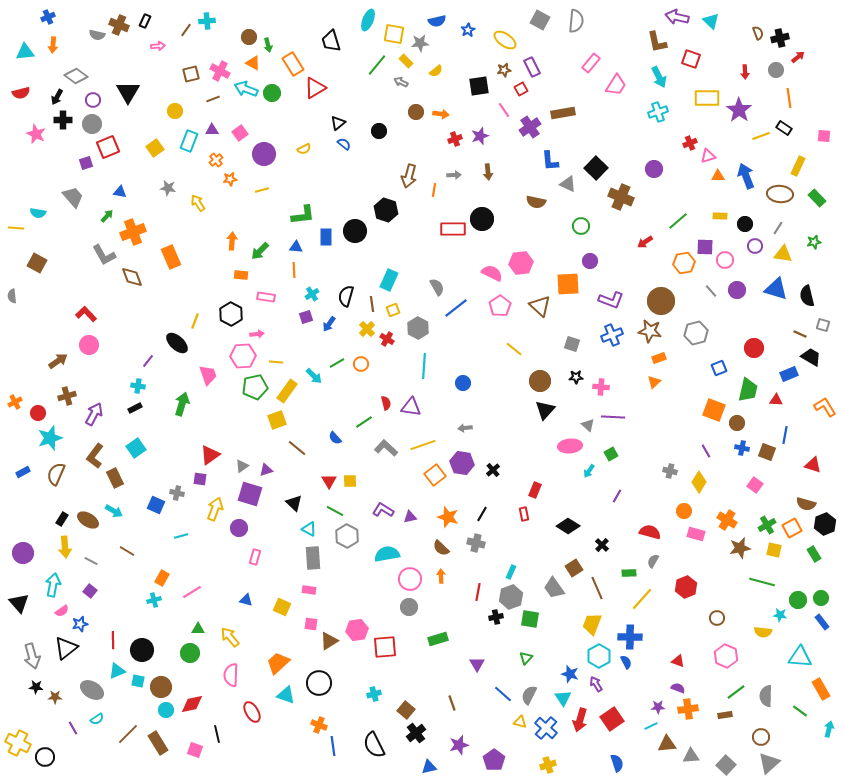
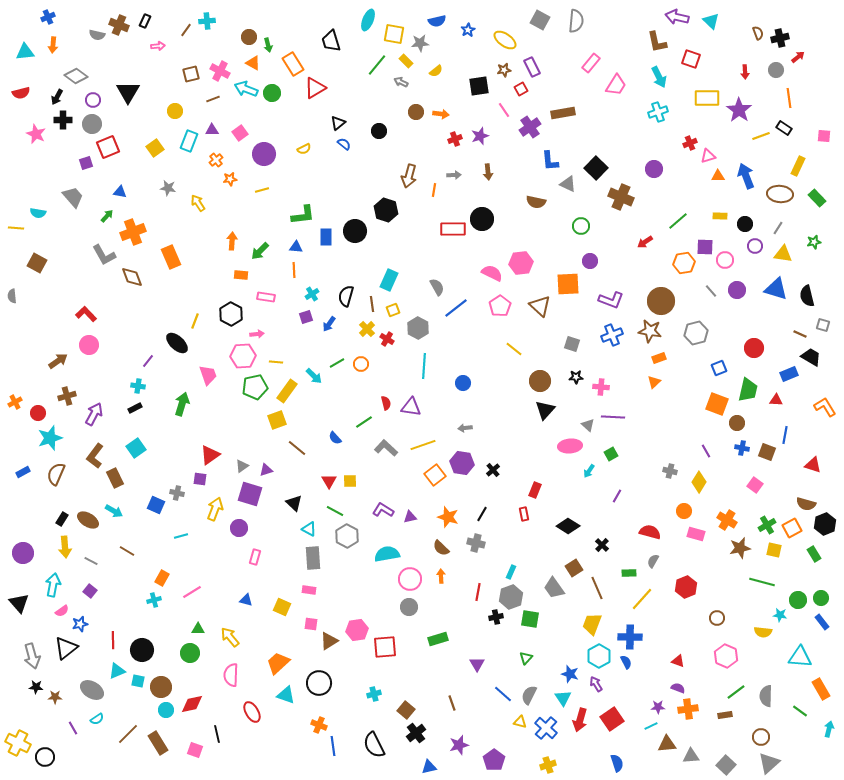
orange square at (714, 410): moved 3 px right, 6 px up
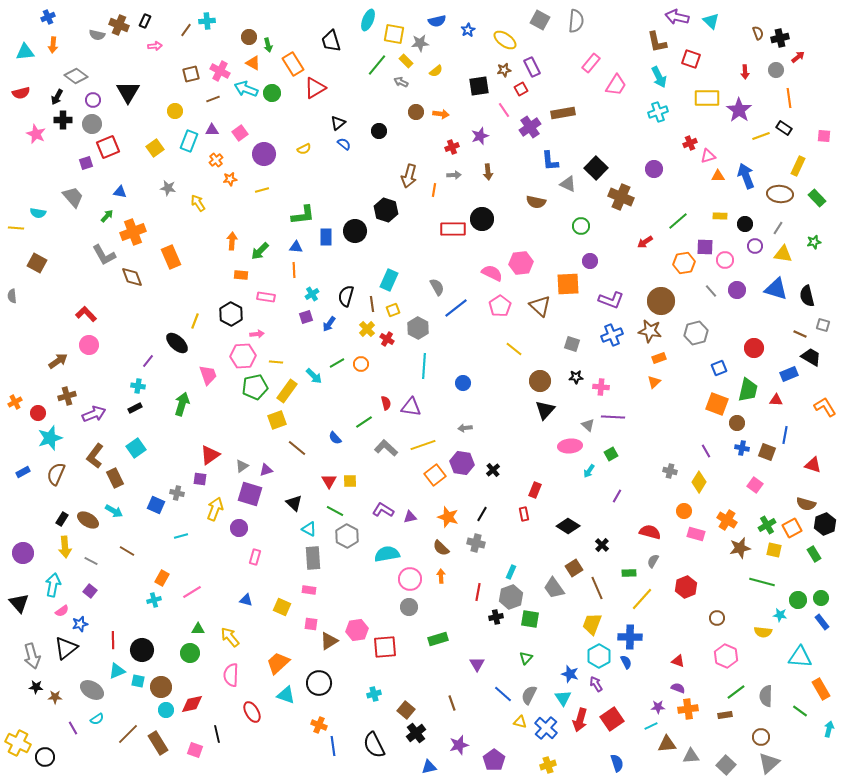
pink arrow at (158, 46): moved 3 px left
red cross at (455, 139): moved 3 px left, 8 px down
purple arrow at (94, 414): rotated 40 degrees clockwise
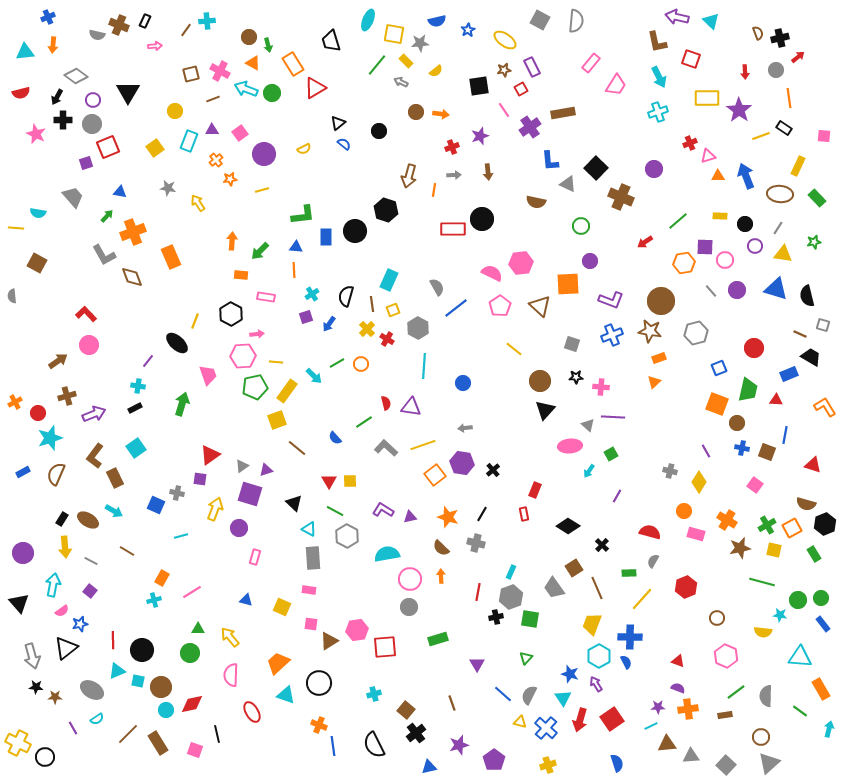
blue rectangle at (822, 622): moved 1 px right, 2 px down
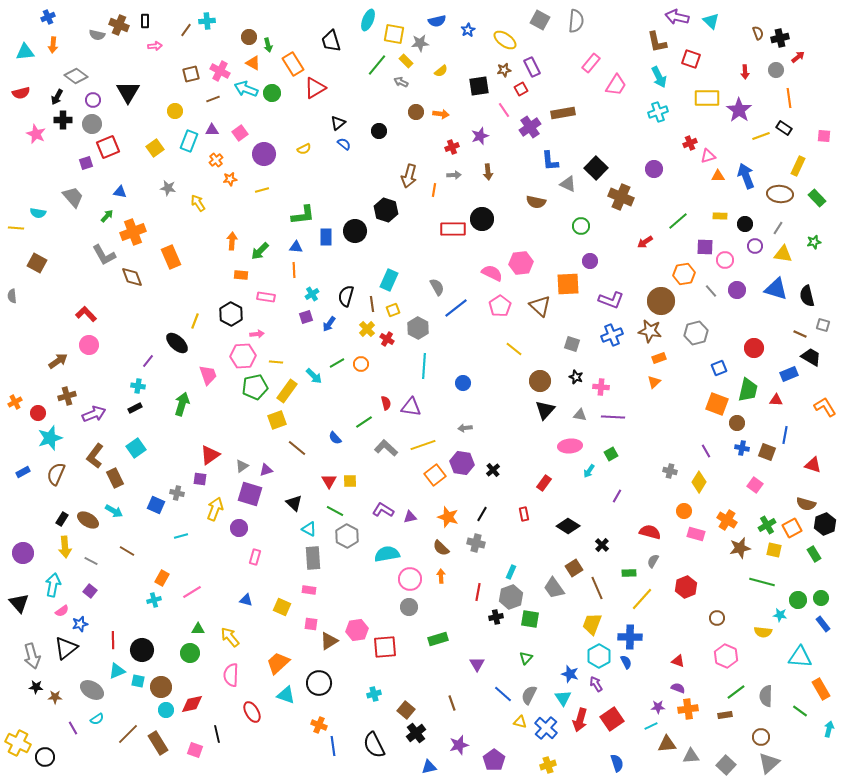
black rectangle at (145, 21): rotated 24 degrees counterclockwise
yellow semicircle at (436, 71): moved 5 px right
orange hexagon at (684, 263): moved 11 px down
black star at (576, 377): rotated 24 degrees clockwise
gray triangle at (588, 425): moved 8 px left, 10 px up; rotated 32 degrees counterclockwise
red rectangle at (535, 490): moved 9 px right, 7 px up; rotated 14 degrees clockwise
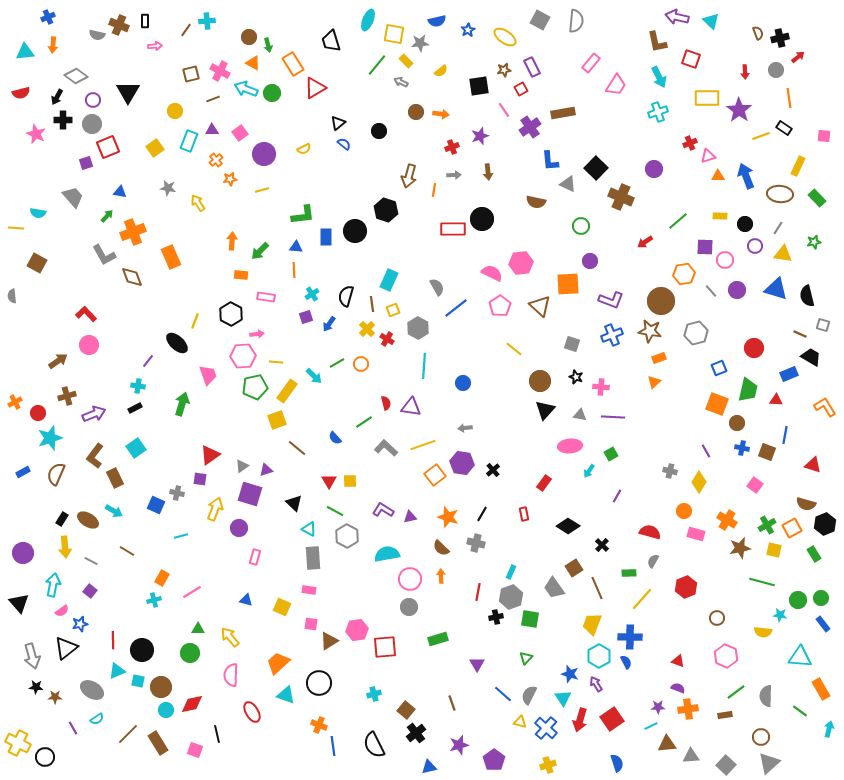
yellow ellipse at (505, 40): moved 3 px up
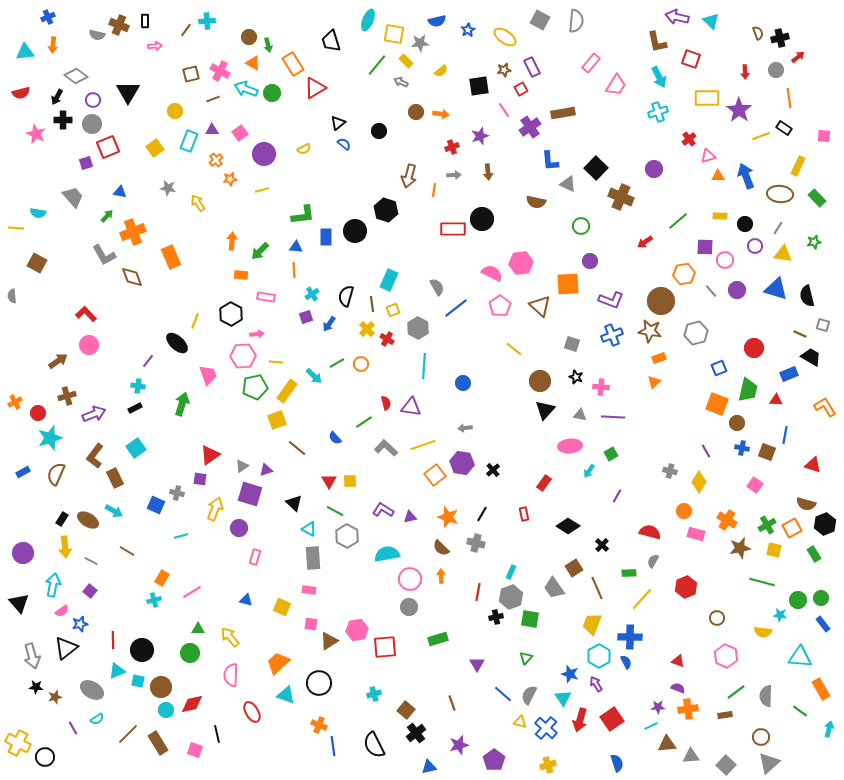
red cross at (690, 143): moved 1 px left, 4 px up; rotated 16 degrees counterclockwise
brown star at (55, 697): rotated 16 degrees counterclockwise
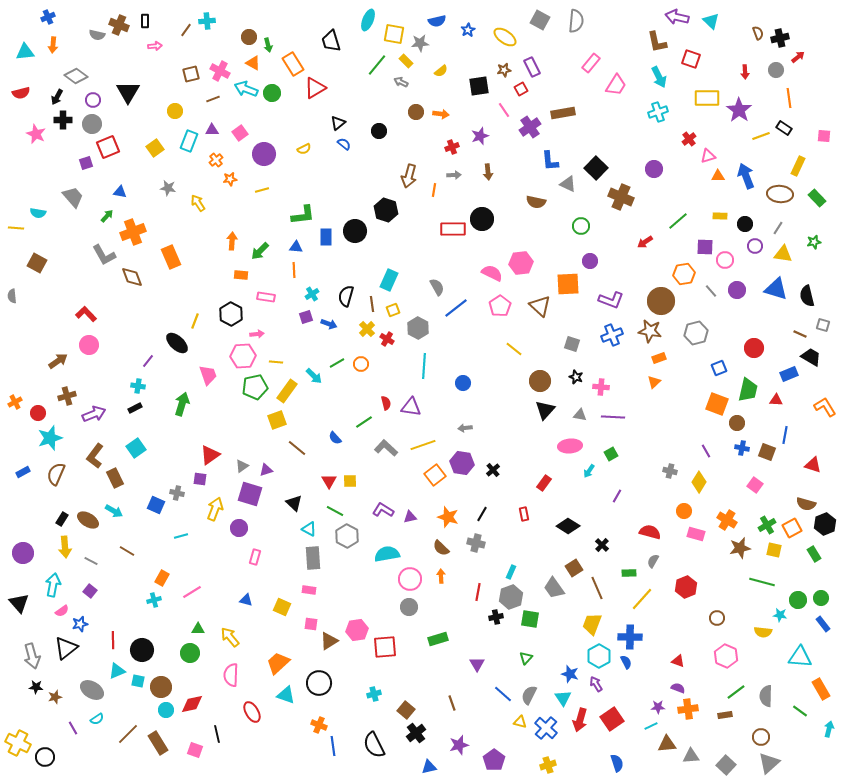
blue arrow at (329, 324): rotated 105 degrees counterclockwise
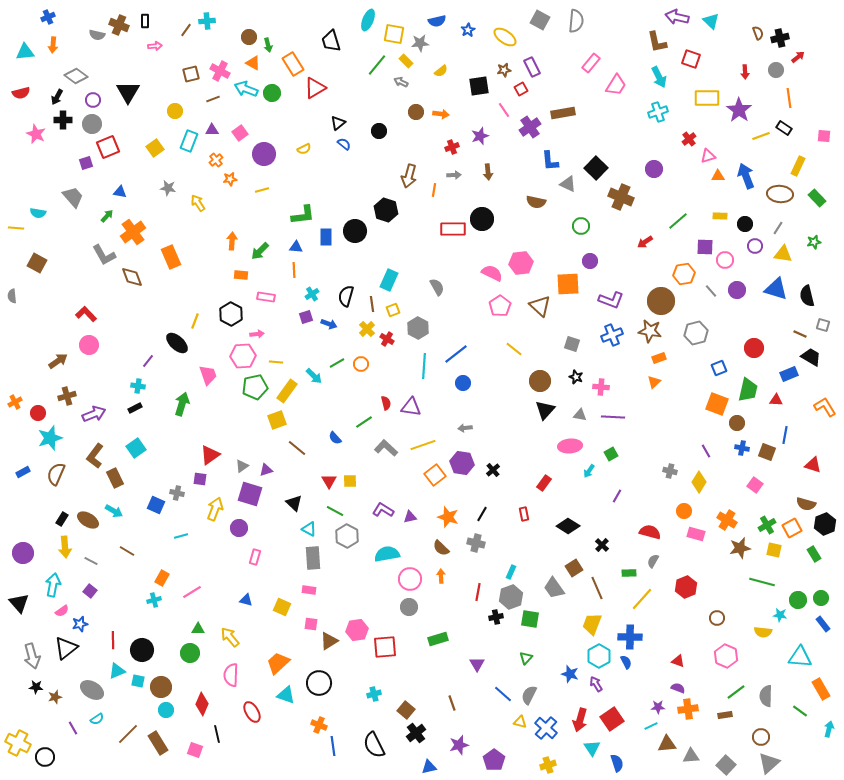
orange cross at (133, 232): rotated 15 degrees counterclockwise
blue line at (456, 308): moved 46 px down
cyan triangle at (563, 698): moved 29 px right, 50 px down
red diamond at (192, 704): moved 10 px right; rotated 55 degrees counterclockwise
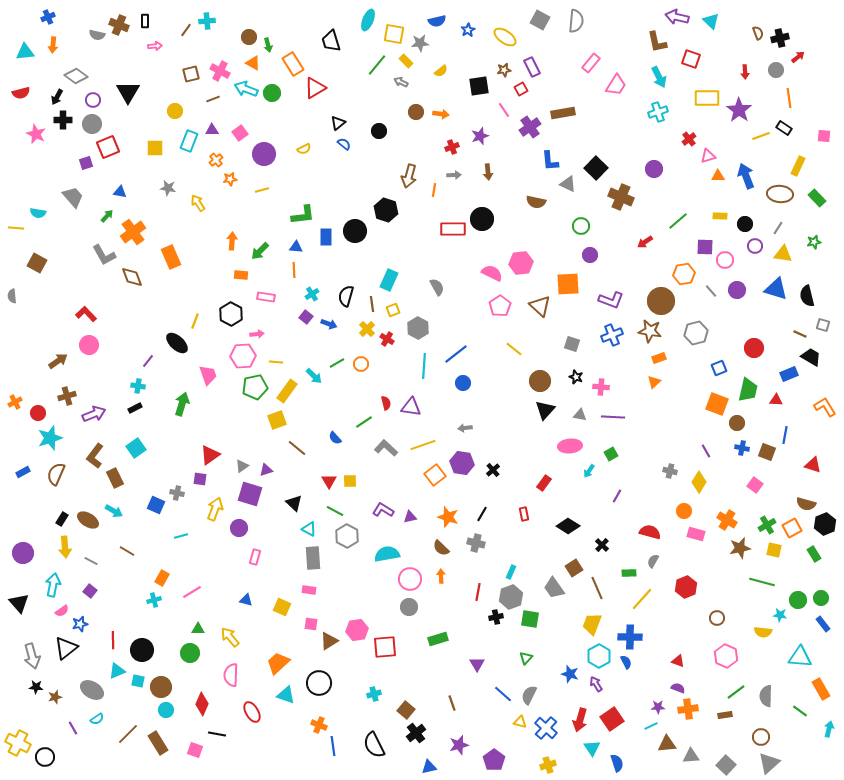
yellow square at (155, 148): rotated 36 degrees clockwise
purple circle at (590, 261): moved 6 px up
purple square at (306, 317): rotated 32 degrees counterclockwise
black line at (217, 734): rotated 66 degrees counterclockwise
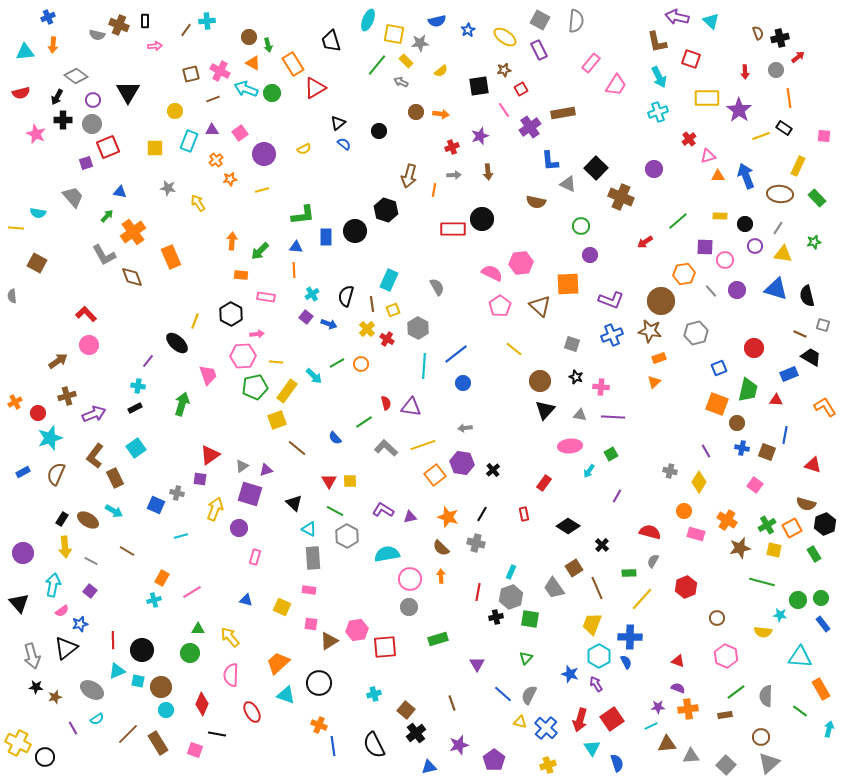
purple rectangle at (532, 67): moved 7 px right, 17 px up
